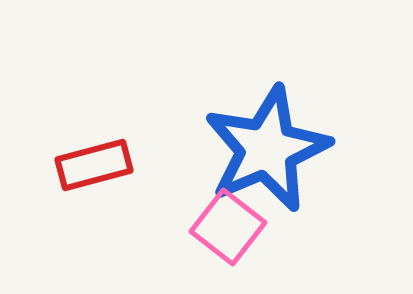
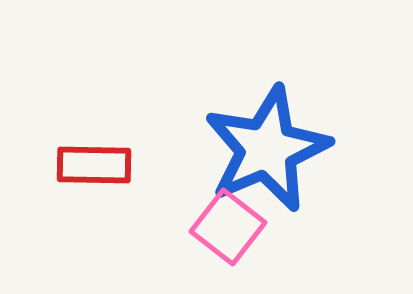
red rectangle: rotated 16 degrees clockwise
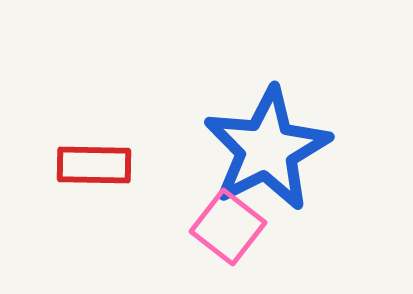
blue star: rotated 4 degrees counterclockwise
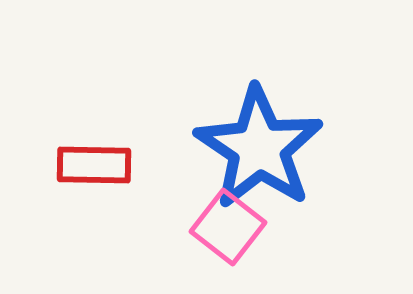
blue star: moved 8 px left, 1 px up; rotated 11 degrees counterclockwise
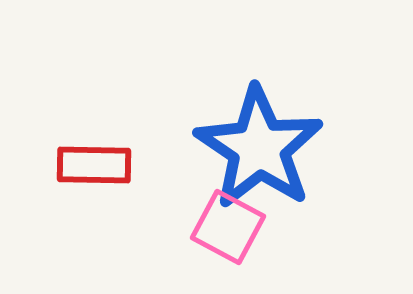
pink square: rotated 10 degrees counterclockwise
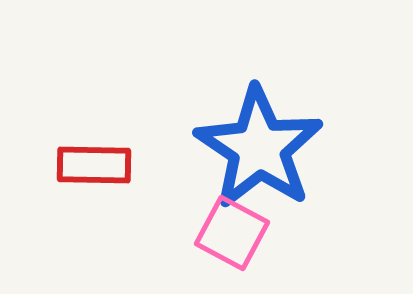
pink square: moved 4 px right, 6 px down
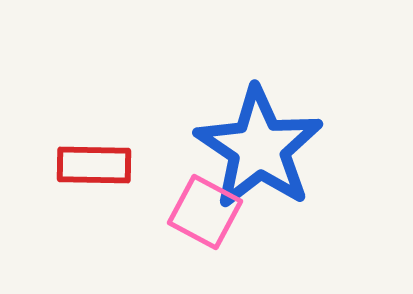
pink square: moved 27 px left, 21 px up
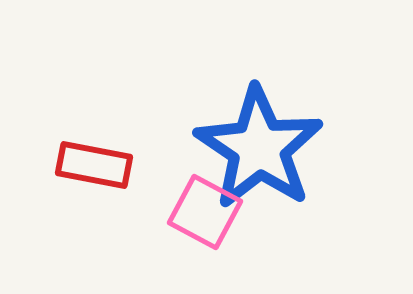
red rectangle: rotated 10 degrees clockwise
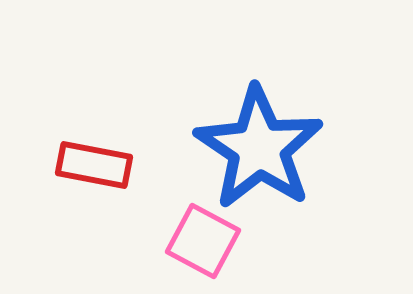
pink square: moved 2 px left, 29 px down
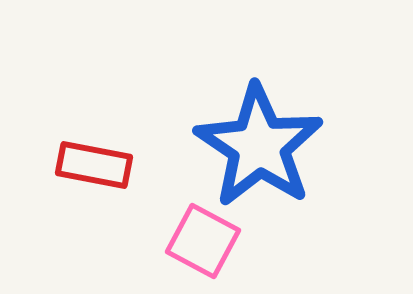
blue star: moved 2 px up
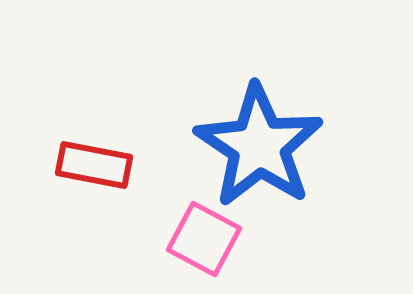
pink square: moved 1 px right, 2 px up
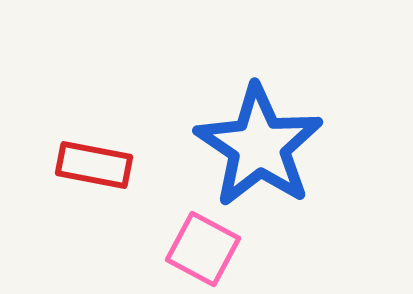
pink square: moved 1 px left, 10 px down
